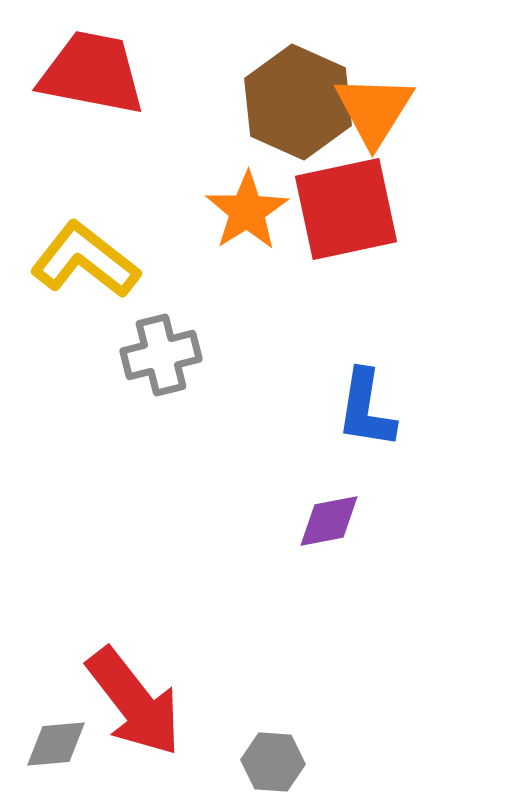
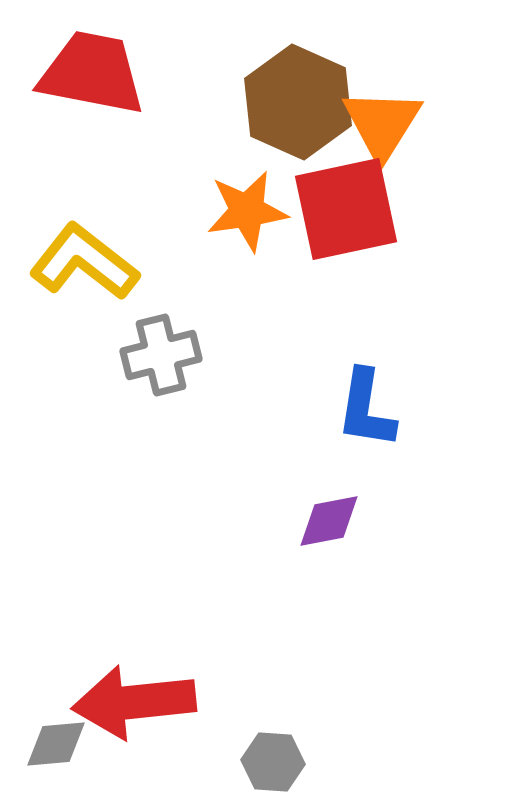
orange triangle: moved 8 px right, 14 px down
orange star: rotated 24 degrees clockwise
yellow L-shape: moved 1 px left, 2 px down
red arrow: rotated 122 degrees clockwise
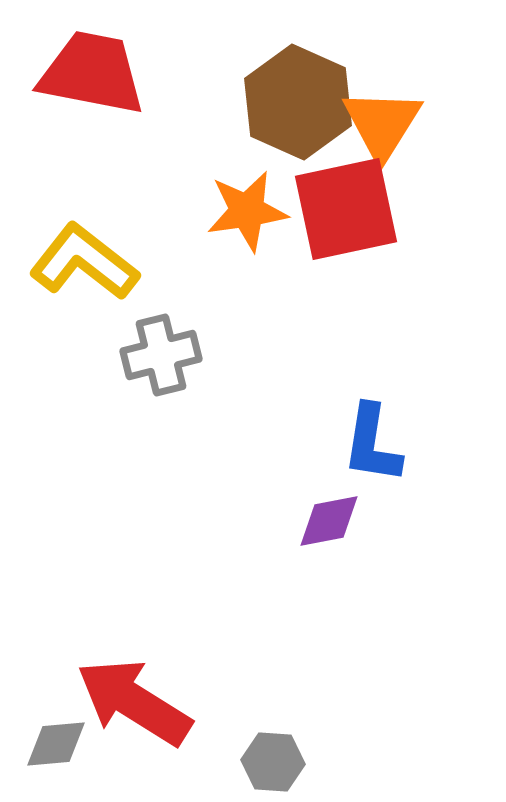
blue L-shape: moved 6 px right, 35 px down
red arrow: rotated 38 degrees clockwise
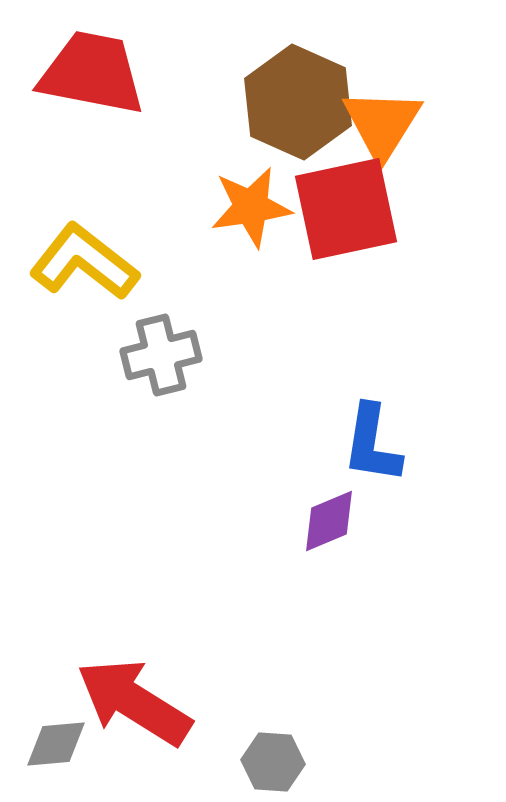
orange star: moved 4 px right, 4 px up
purple diamond: rotated 12 degrees counterclockwise
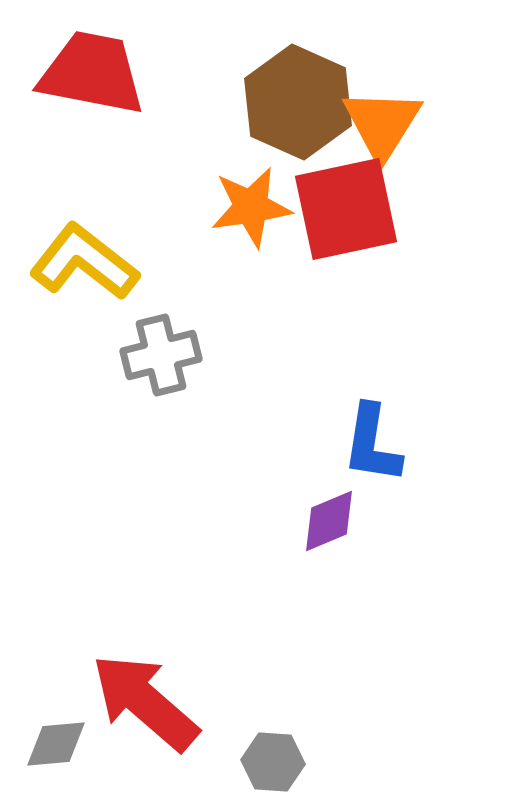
red arrow: moved 11 px right; rotated 9 degrees clockwise
